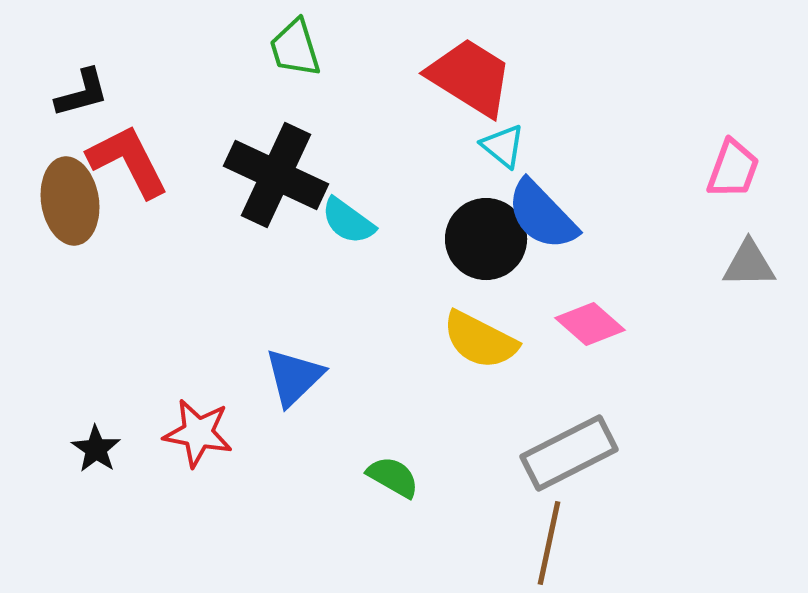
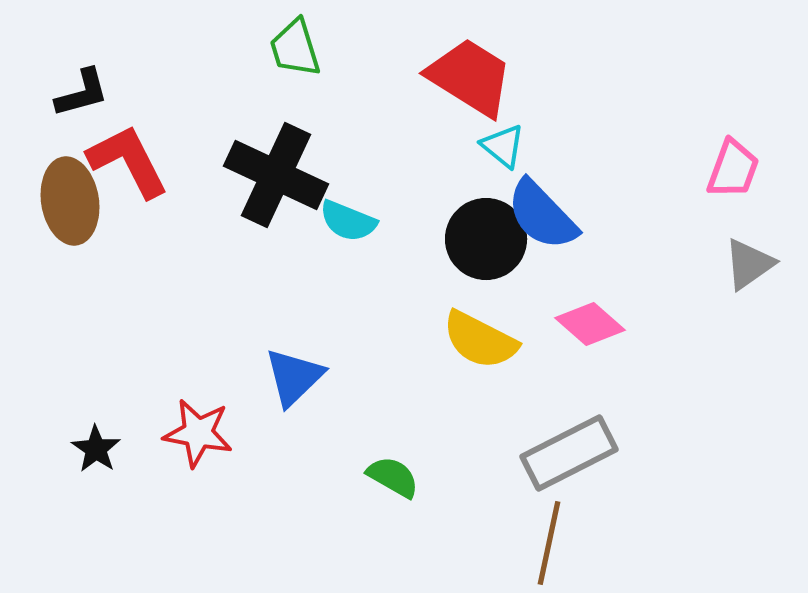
cyan semicircle: rotated 14 degrees counterclockwise
gray triangle: rotated 34 degrees counterclockwise
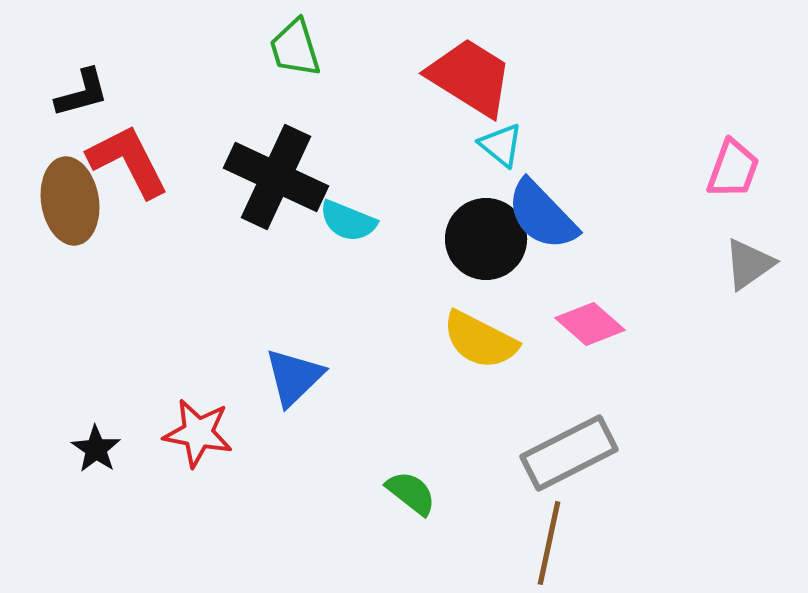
cyan triangle: moved 2 px left, 1 px up
black cross: moved 2 px down
green semicircle: moved 18 px right, 16 px down; rotated 8 degrees clockwise
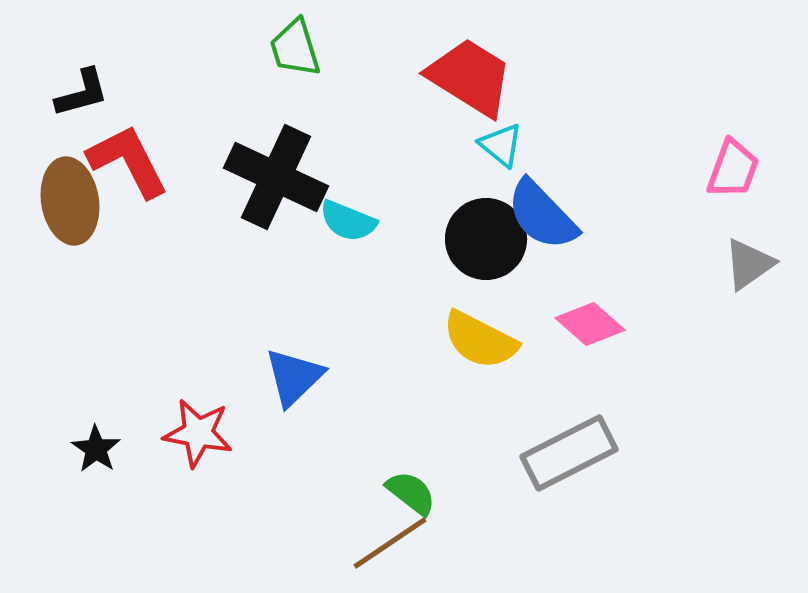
brown line: moved 159 px left; rotated 44 degrees clockwise
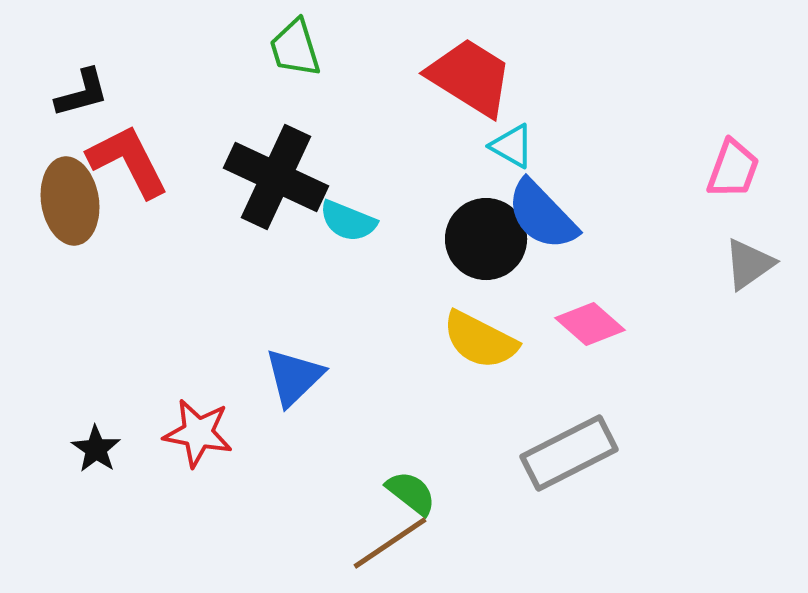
cyan triangle: moved 11 px right, 1 px down; rotated 9 degrees counterclockwise
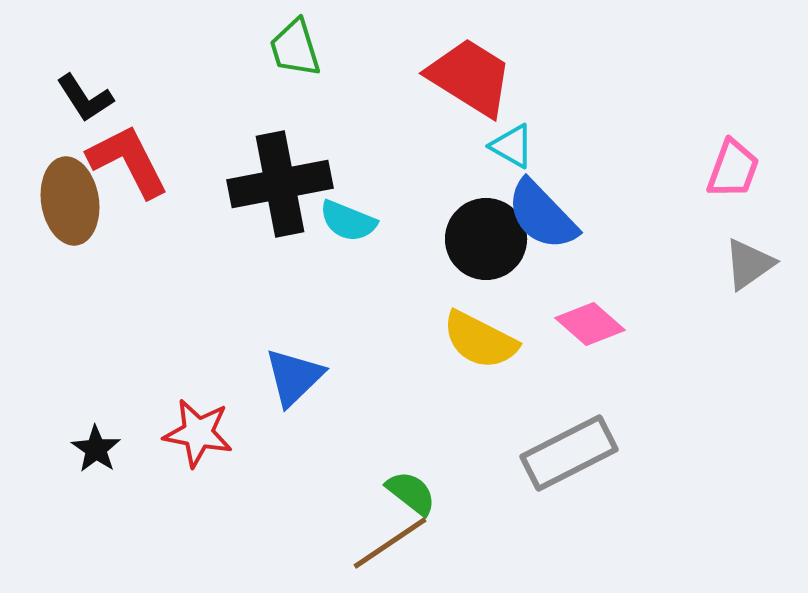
black L-shape: moved 3 px right, 5 px down; rotated 72 degrees clockwise
black cross: moved 4 px right, 7 px down; rotated 36 degrees counterclockwise
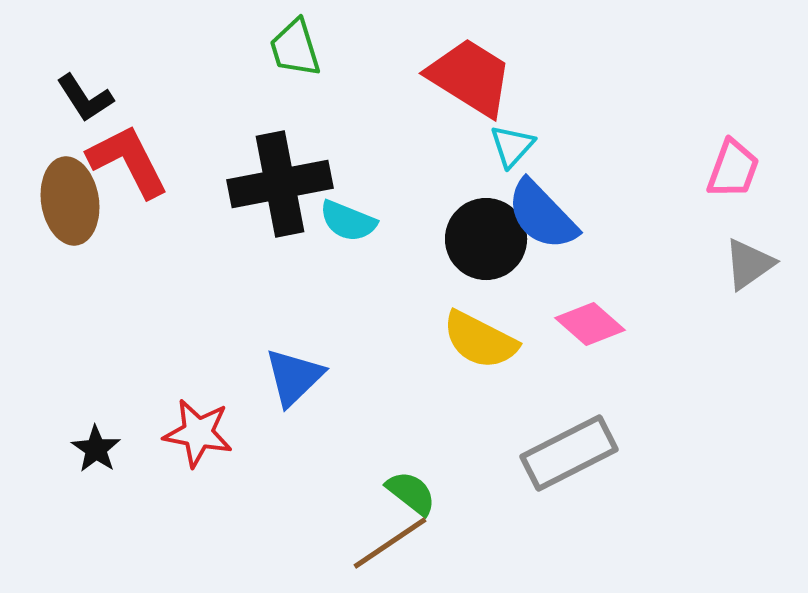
cyan triangle: rotated 42 degrees clockwise
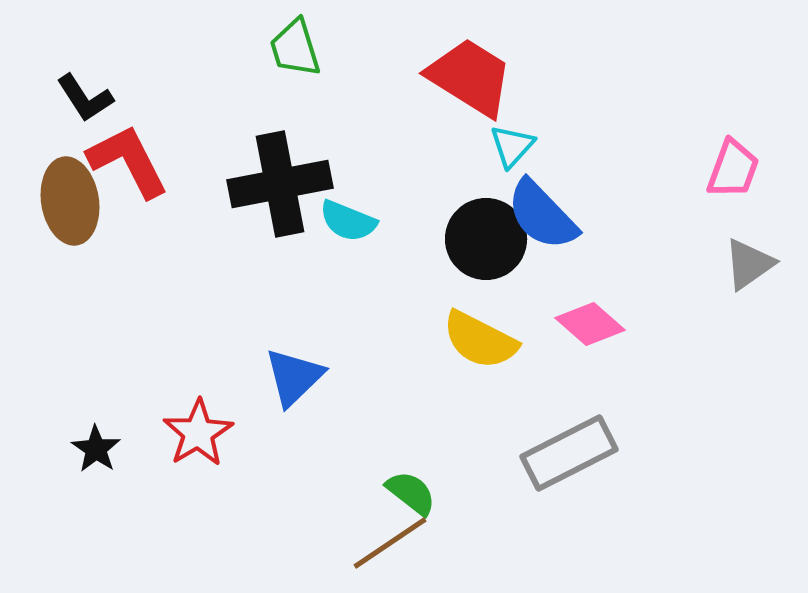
red star: rotated 30 degrees clockwise
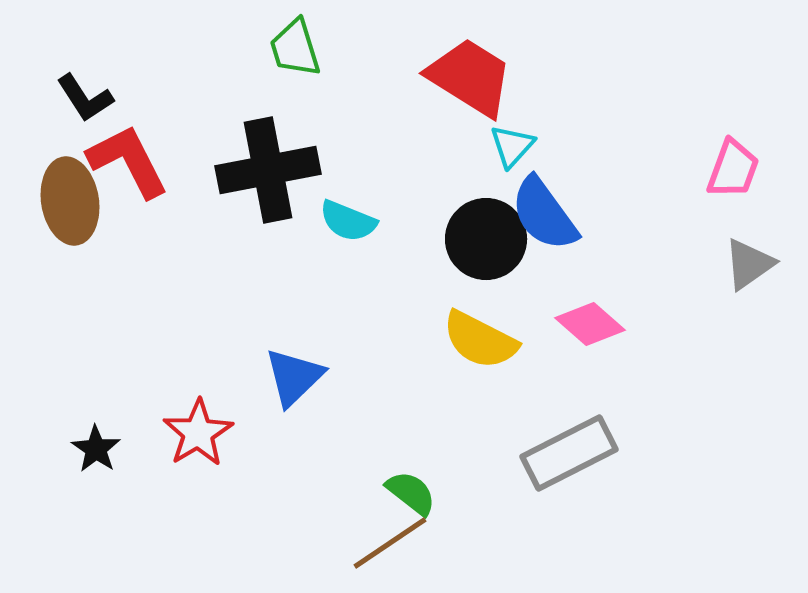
black cross: moved 12 px left, 14 px up
blue semicircle: moved 2 px right, 1 px up; rotated 8 degrees clockwise
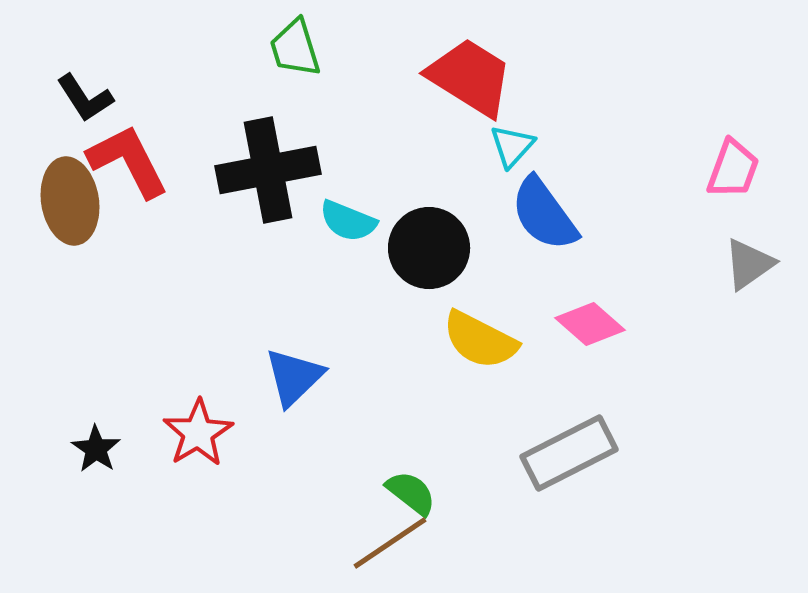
black circle: moved 57 px left, 9 px down
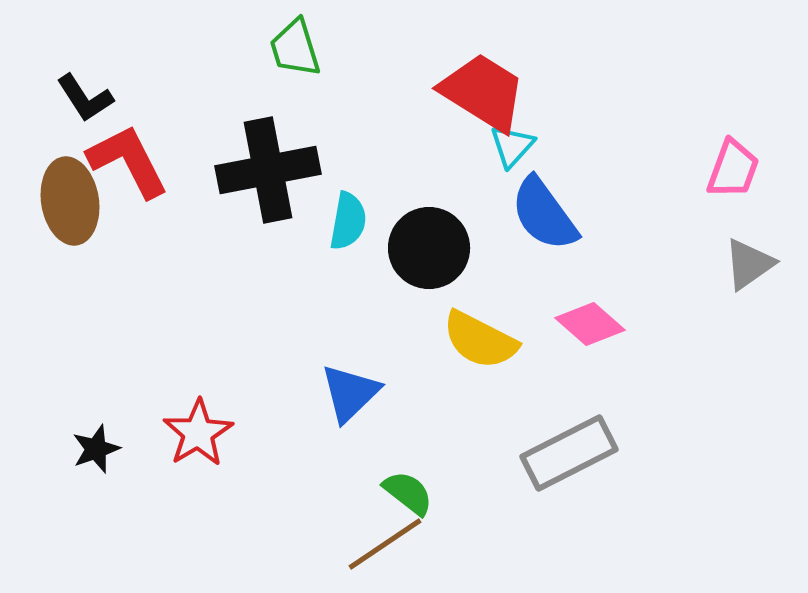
red trapezoid: moved 13 px right, 15 px down
cyan semicircle: rotated 102 degrees counterclockwise
blue triangle: moved 56 px right, 16 px down
black star: rotated 18 degrees clockwise
green semicircle: moved 3 px left
brown line: moved 5 px left, 1 px down
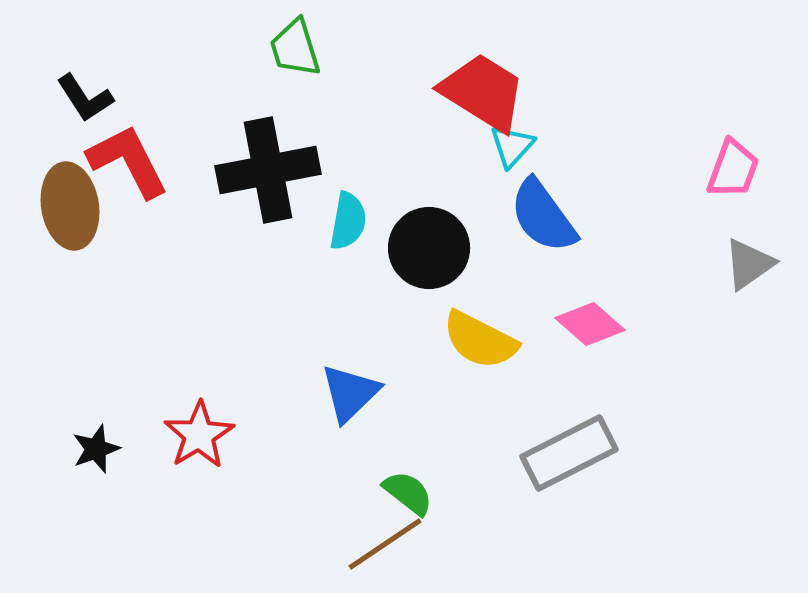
brown ellipse: moved 5 px down
blue semicircle: moved 1 px left, 2 px down
red star: moved 1 px right, 2 px down
